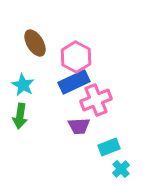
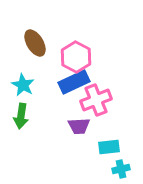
green arrow: moved 1 px right
cyan rectangle: rotated 15 degrees clockwise
cyan cross: rotated 30 degrees clockwise
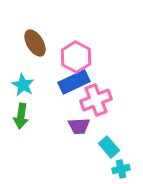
cyan rectangle: rotated 55 degrees clockwise
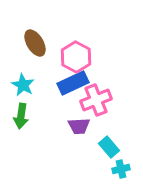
blue rectangle: moved 1 px left, 1 px down
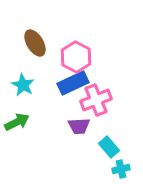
green arrow: moved 4 px left, 6 px down; rotated 125 degrees counterclockwise
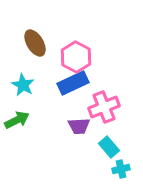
pink cross: moved 8 px right, 7 px down
green arrow: moved 2 px up
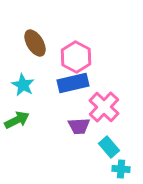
blue rectangle: rotated 12 degrees clockwise
pink cross: rotated 24 degrees counterclockwise
cyan cross: rotated 18 degrees clockwise
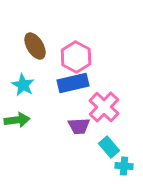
brown ellipse: moved 3 px down
green arrow: rotated 20 degrees clockwise
cyan cross: moved 3 px right, 3 px up
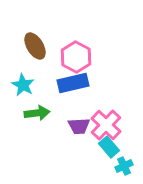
pink cross: moved 2 px right, 18 px down
green arrow: moved 20 px right, 7 px up
cyan cross: rotated 30 degrees counterclockwise
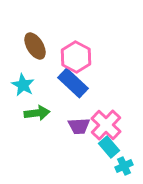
blue rectangle: rotated 56 degrees clockwise
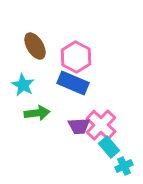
blue rectangle: rotated 20 degrees counterclockwise
pink cross: moved 5 px left
